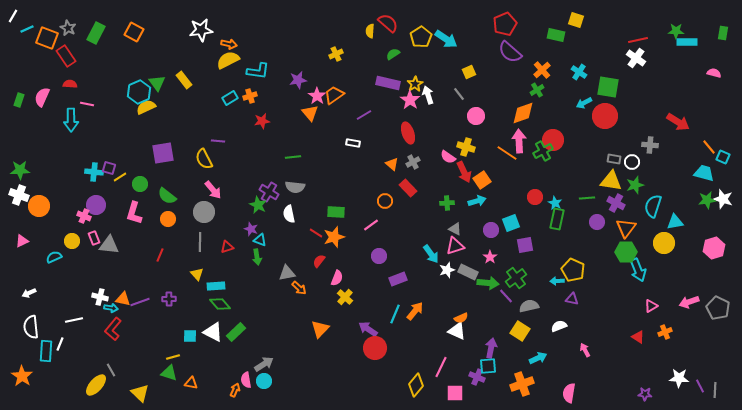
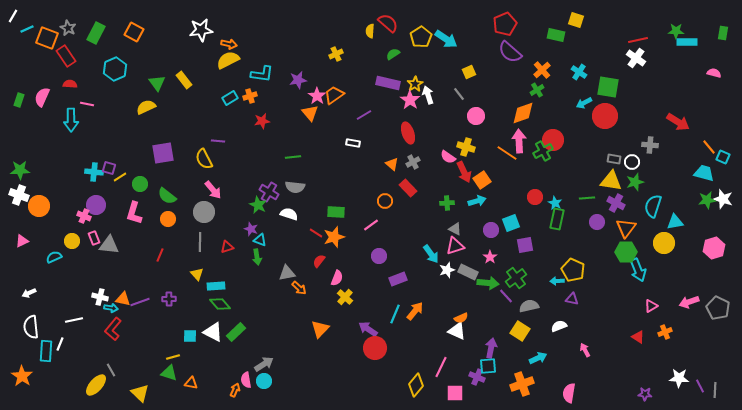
cyan L-shape at (258, 71): moved 4 px right, 3 px down
cyan hexagon at (139, 92): moved 24 px left, 23 px up
green star at (635, 185): moved 3 px up
white semicircle at (289, 214): rotated 120 degrees clockwise
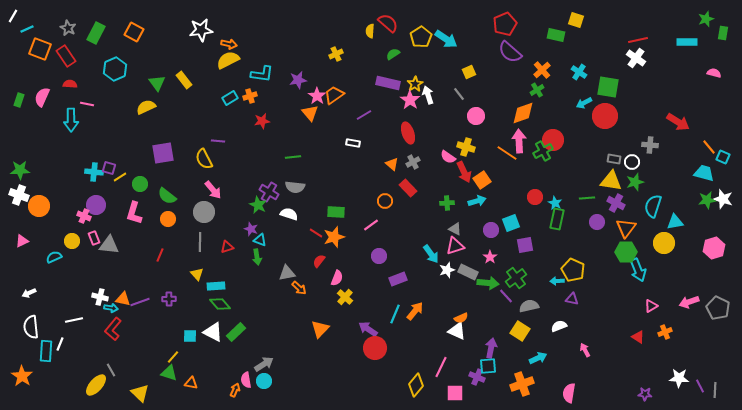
green star at (676, 31): moved 30 px right, 12 px up; rotated 21 degrees counterclockwise
orange square at (47, 38): moved 7 px left, 11 px down
yellow line at (173, 357): rotated 32 degrees counterclockwise
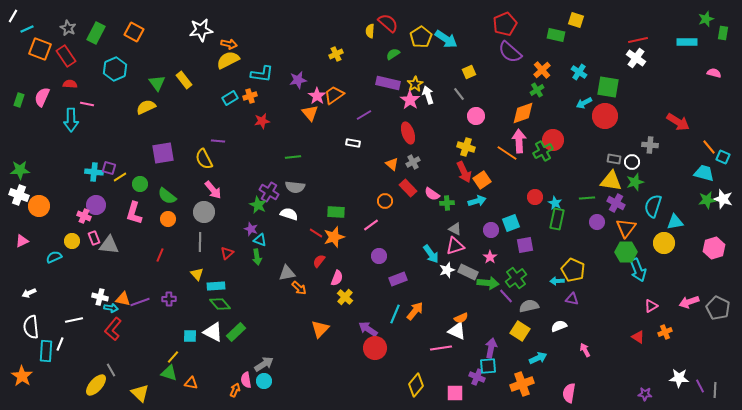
pink semicircle at (448, 157): moved 16 px left, 37 px down
red triangle at (227, 247): moved 6 px down; rotated 24 degrees counterclockwise
pink line at (441, 367): moved 19 px up; rotated 55 degrees clockwise
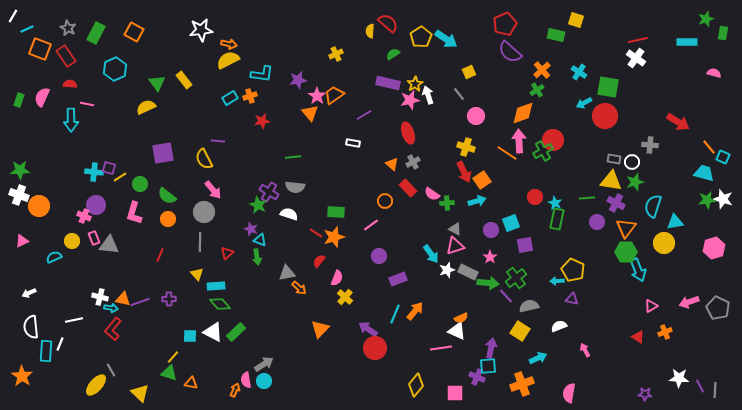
pink star at (410, 100): rotated 24 degrees clockwise
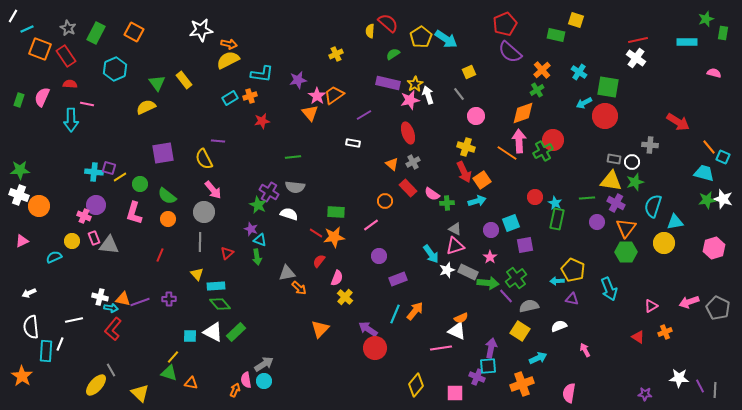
orange star at (334, 237): rotated 10 degrees clockwise
cyan arrow at (638, 270): moved 29 px left, 19 px down
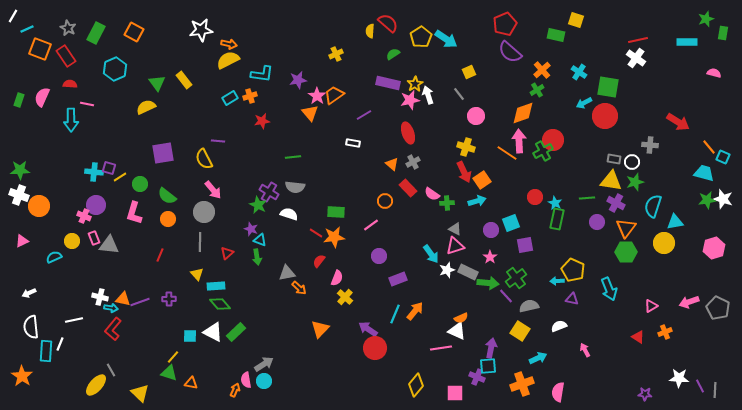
pink semicircle at (569, 393): moved 11 px left, 1 px up
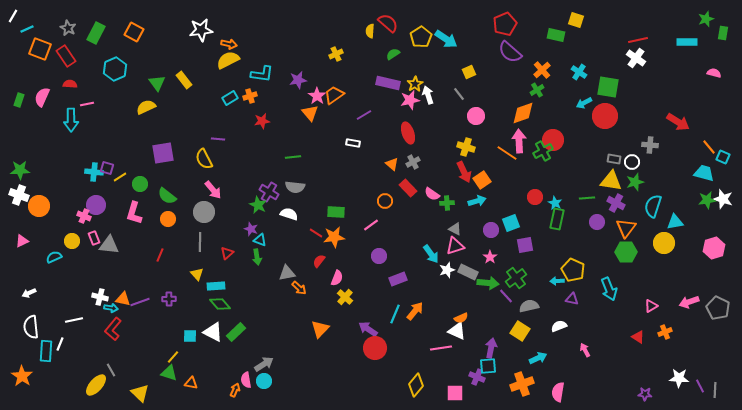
pink line at (87, 104): rotated 24 degrees counterclockwise
purple line at (218, 141): moved 2 px up
purple square at (109, 168): moved 2 px left
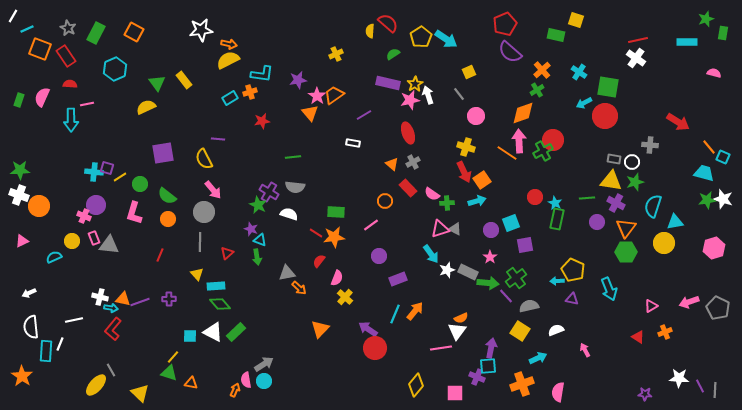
orange cross at (250, 96): moved 4 px up
pink triangle at (455, 246): moved 15 px left, 17 px up
white semicircle at (559, 326): moved 3 px left, 4 px down
white triangle at (457, 331): rotated 42 degrees clockwise
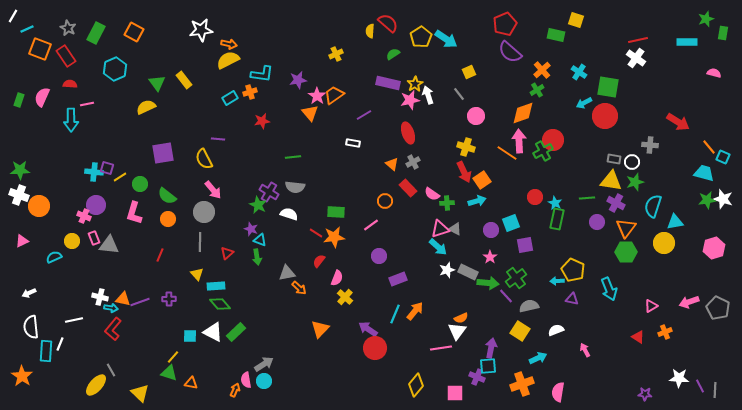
cyan arrow at (431, 254): moved 7 px right, 7 px up; rotated 12 degrees counterclockwise
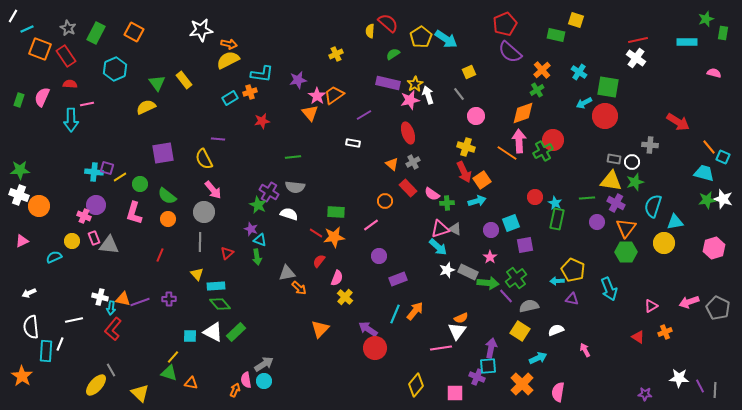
cyan arrow at (111, 308): rotated 88 degrees clockwise
orange cross at (522, 384): rotated 25 degrees counterclockwise
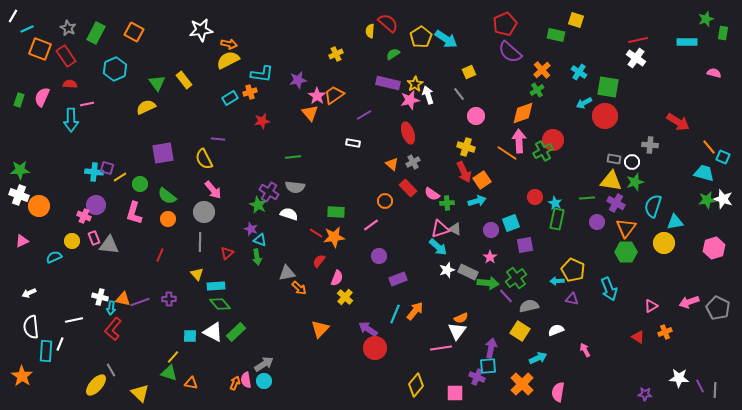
orange arrow at (235, 390): moved 7 px up
